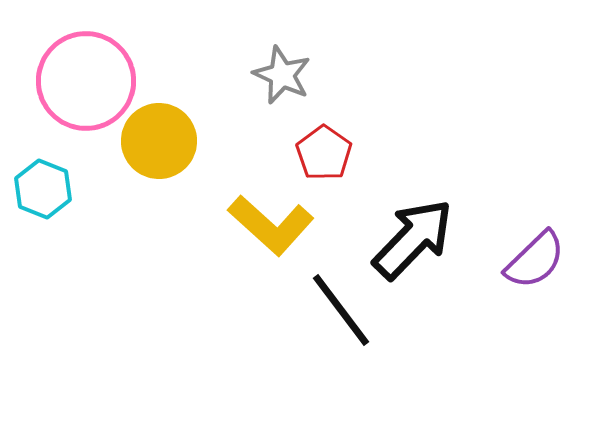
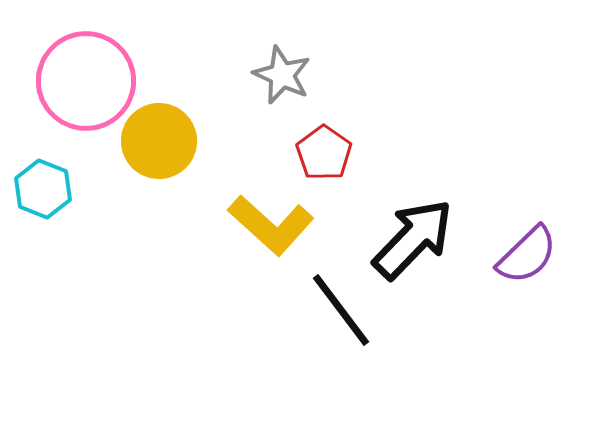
purple semicircle: moved 8 px left, 5 px up
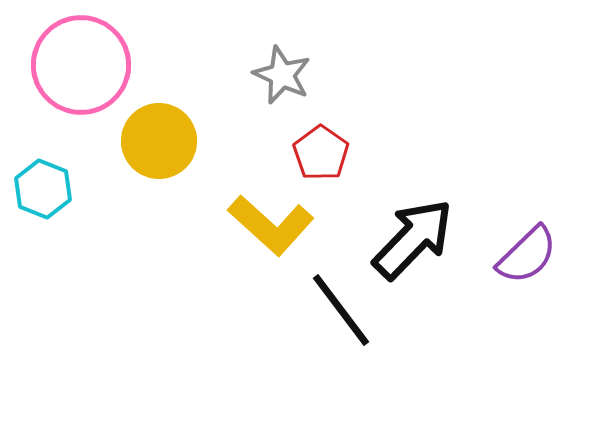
pink circle: moved 5 px left, 16 px up
red pentagon: moved 3 px left
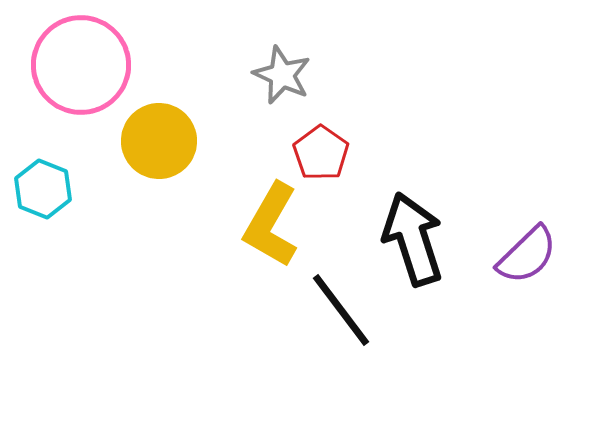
yellow L-shape: rotated 78 degrees clockwise
black arrow: rotated 62 degrees counterclockwise
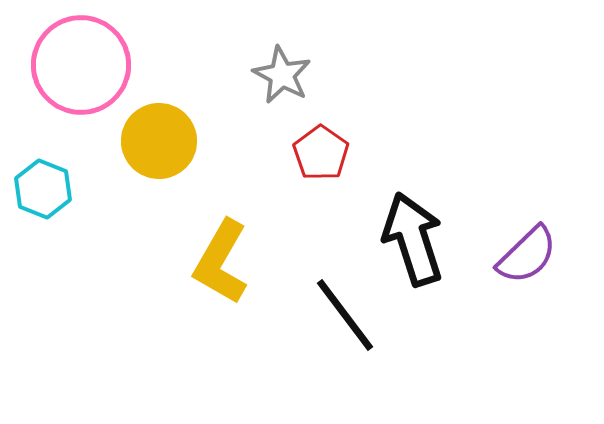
gray star: rotated 4 degrees clockwise
yellow L-shape: moved 50 px left, 37 px down
black line: moved 4 px right, 5 px down
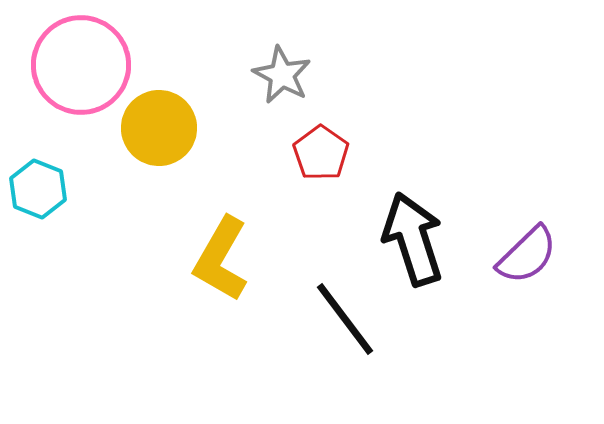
yellow circle: moved 13 px up
cyan hexagon: moved 5 px left
yellow L-shape: moved 3 px up
black line: moved 4 px down
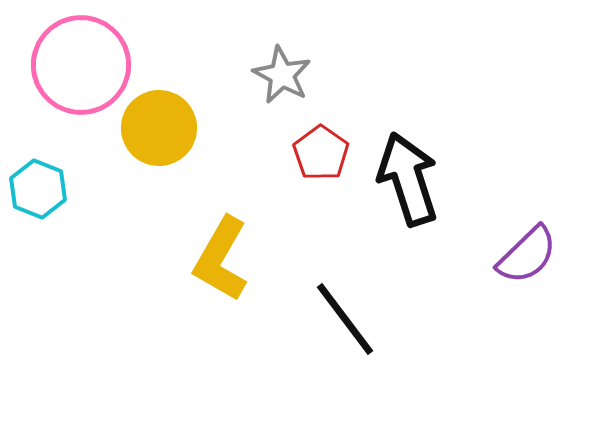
black arrow: moved 5 px left, 60 px up
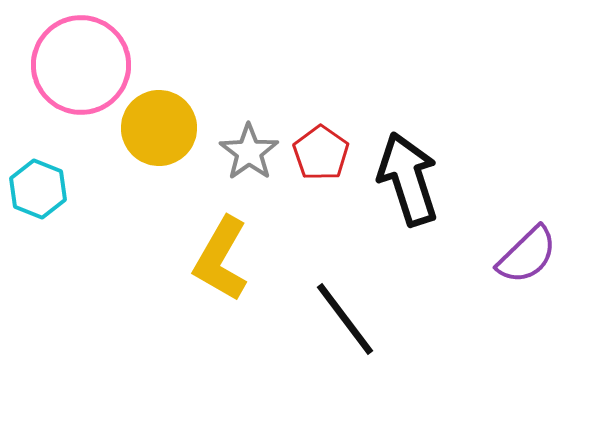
gray star: moved 33 px left, 77 px down; rotated 8 degrees clockwise
